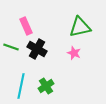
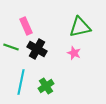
cyan line: moved 4 px up
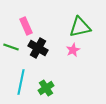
black cross: moved 1 px right, 1 px up
pink star: moved 1 px left, 3 px up; rotated 24 degrees clockwise
green cross: moved 2 px down
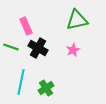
green triangle: moved 3 px left, 7 px up
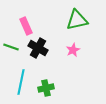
green cross: rotated 21 degrees clockwise
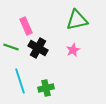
cyan line: moved 1 px left, 1 px up; rotated 30 degrees counterclockwise
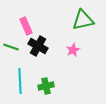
green triangle: moved 6 px right
black cross: moved 2 px up
cyan line: rotated 15 degrees clockwise
green cross: moved 2 px up
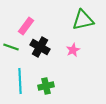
pink rectangle: rotated 60 degrees clockwise
black cross: moved 2 px right, 1 px down
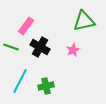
green triangle: moved 1 px right, 1 px down
cyan line: rotated 30 degrees clockwise
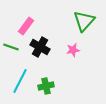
green triangle: rotated 35 degrees counterclockwise
pink star: rotated 16 degrees clockwise
